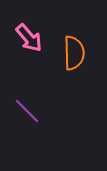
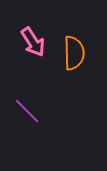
pink arrow: moved 4 px right, 4 px down; rotated 8 degrees clockwise
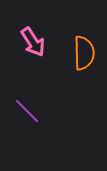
orange semicircle: moved 10 px right
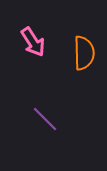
purple line: moved 18 px right, 8 px down
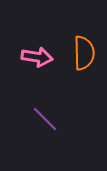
pink arrow: moved 4 px right, 15 px down; rotated 48 degrees counterclockwise
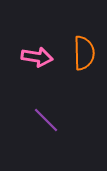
purple line: moved 1 px right, 1 px down
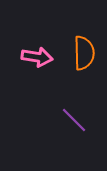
purple line: moved 28 px right
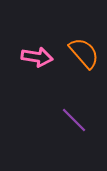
orange semicircle: rotated 40 degrees counterclockwise
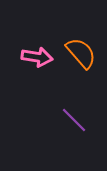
orange semicircle: moved 3 px left
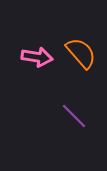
purple line: moved 4 px up
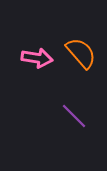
pink arrow: moved 1 px down
